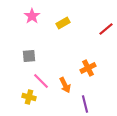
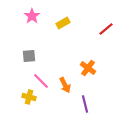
orange cross: rotated 28 degrees counterclockwise
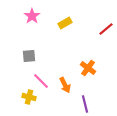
yellow rectangle: moved 2 px right
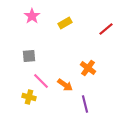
orange arrow: rotated 28 degrees counterclockwise
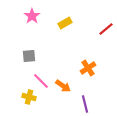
orange cross: rotated 21 degrees clockwise
orange arrow: moved 2 px left, 1 px down
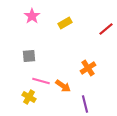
pink line: rotated 30 degrees counterclockwise
yellow cross: rotated 16 degrees clockwise
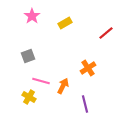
red line: moved 4 px down
gray square: moved 1 px left; rotated 16 degrees counterclockwise
orange arrow: rotated 98 degrees counterclockwise
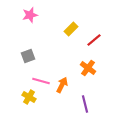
pink star: moved 2 px left, 1 px up; rotated 21 degrees clockwise
yellow rectangle: moved 6 px right, 6 px down; rotated 16 degrees counterclockwise
red line: moved 12 px left, 7 px down
orange cross: rotated 21 degrees counterclockwise
orange arrow: moved 1 px left, 1 px up
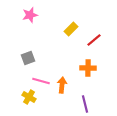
gray square: moved 2 px down
orange cross: rotated 35 degrees counterclockwise
orange arrow: rotated 21 degrees counterclockwise
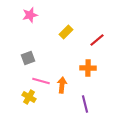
yellow rectangle: moved 5 px left, 3 px down
red line: moved 3 px right
